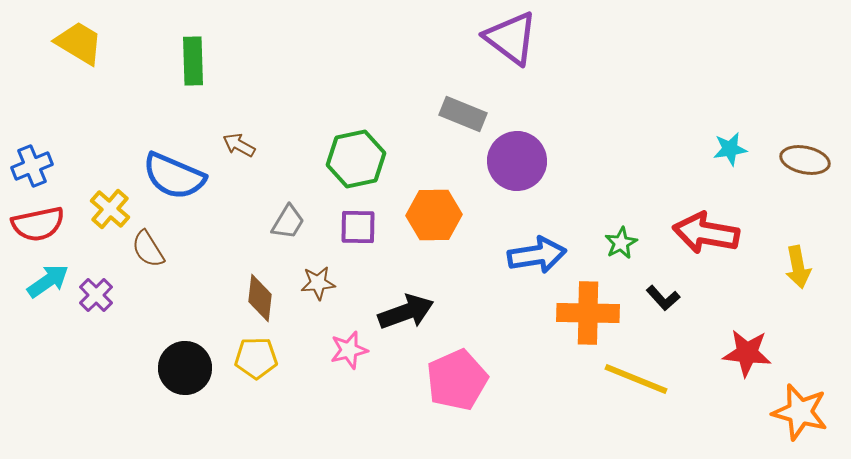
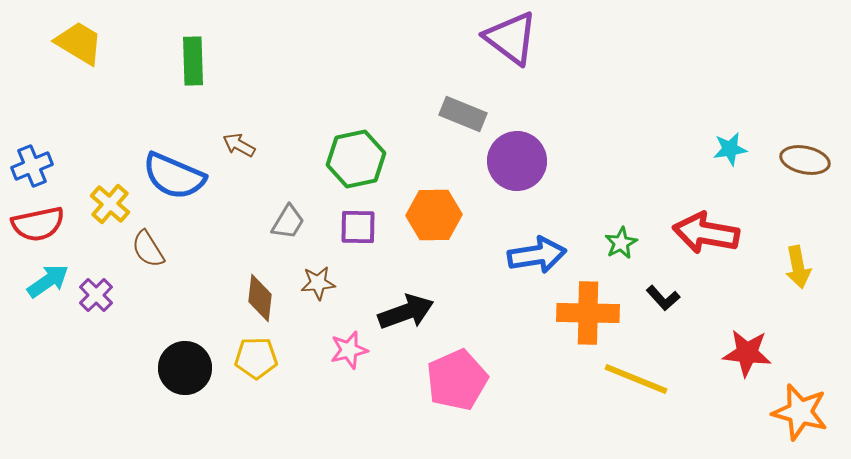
yellow cross: moved 5 px up
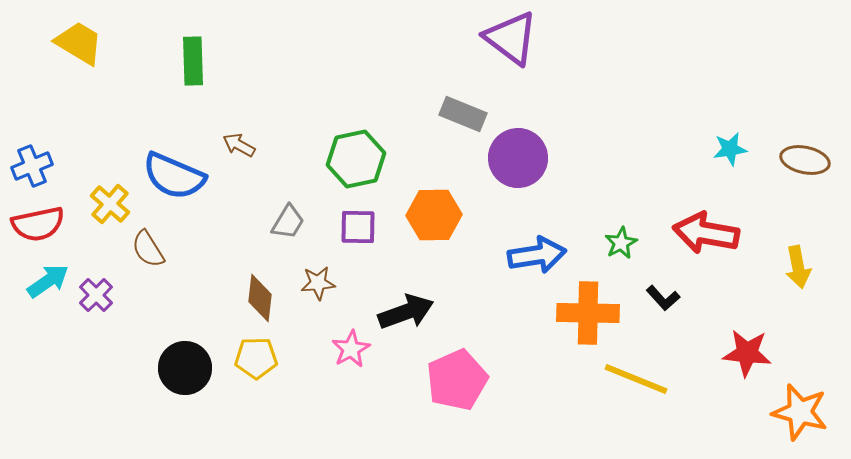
purple circle: moved 1 px right, 3 px up
pink star: moved 2 px right, 1 px up; rotated 15 degrees counterclockwise
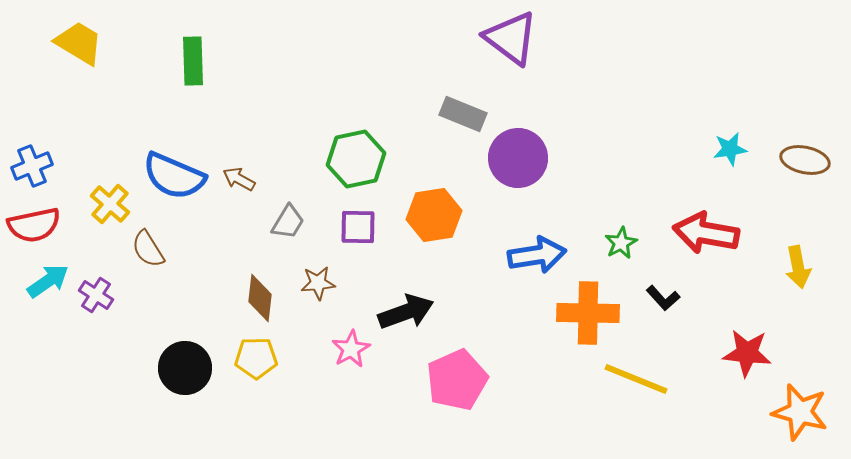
brown arrow: moved 34 px down
orange hexagon: rotated 8 degrees counterclockwise
red semicircle: moved 4 px left, 1 px down
purple cross: rotated 12 degrees counterclockwise
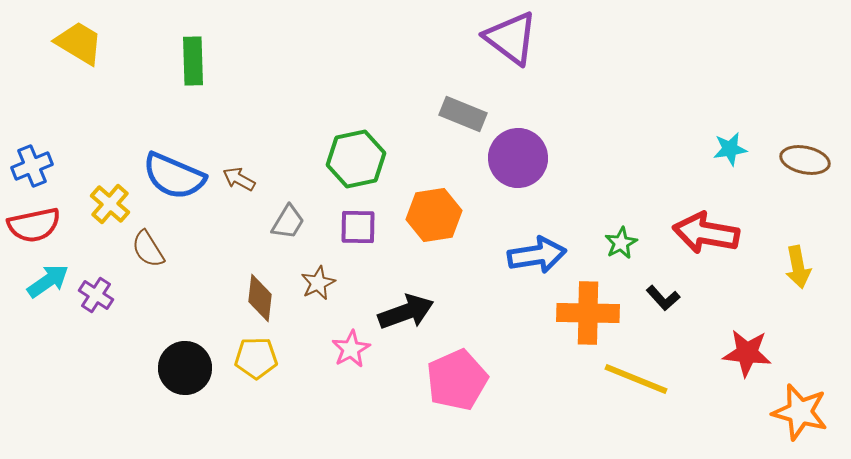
brown star: rotated 20 degrees counterclockwise
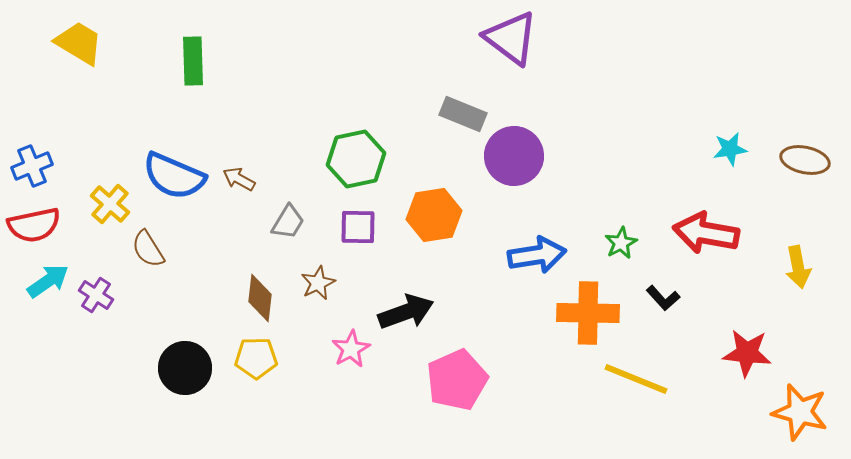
purple circle: moved 4 px left, 2 px up
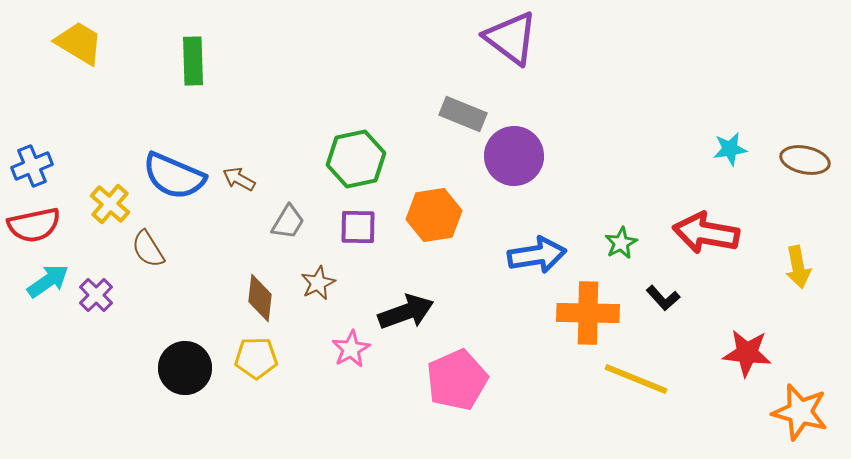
purple cross: rotated 12 degrees clockwise
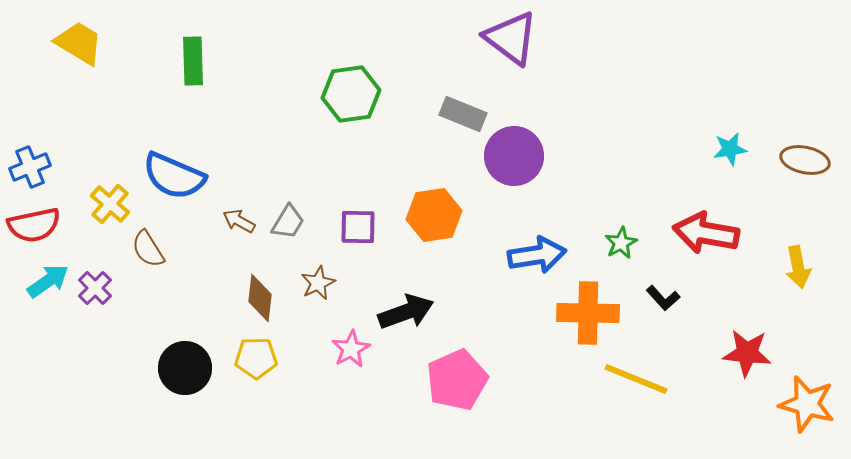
green hexagon: moved 5 px left, 65 px up; rotated 4 degrees clockwise
blue cross: moved 2 px left, 1 px down
brown arrow: moved 42 px down
purple cross: moved 1 px left, 7 px up
orange star: moved 7 px right, 8 px up
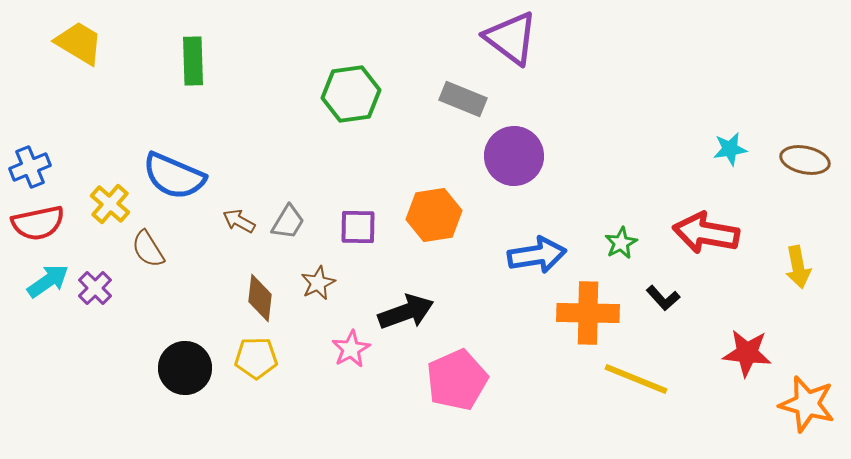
gray rectangle: moved 15 px up
red semicircle: moved 4 px right, 2 px up
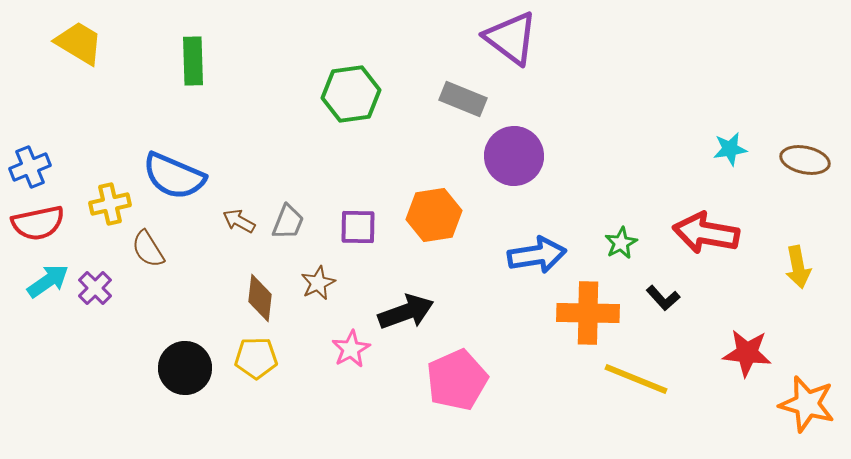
yellow cross: rotated 36 degrees clockwise
gray trapezoid: rotated 9 degrees counterclockwise
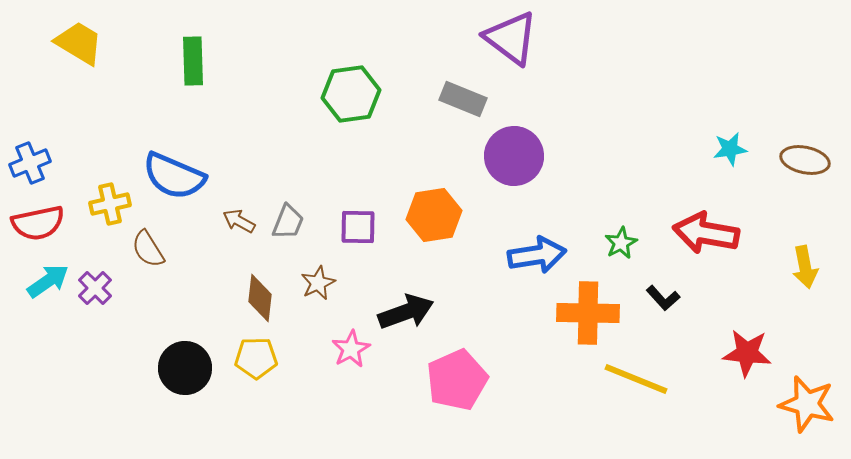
blue cross: moved 4 px up
yellow arrow: moved 7 px right
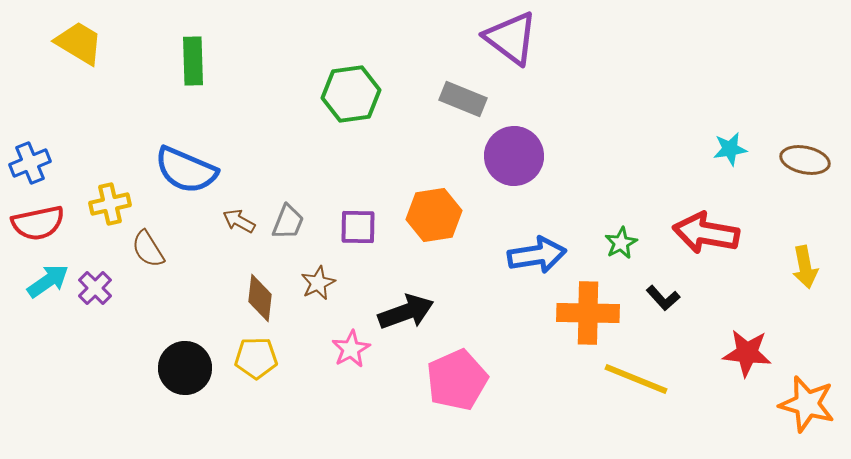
blue semicircle: moved 12 px right, 6 px up
